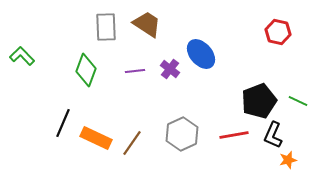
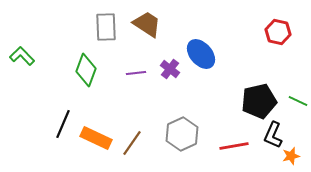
purple line: moved 1 px right, 2 px down
black pentagon: rotated 8 degrees clockwise
black line: moved 1 px down
red line: moved 11 px down
orange star: moved 3 px right, 4 px up
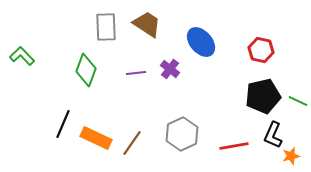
red hexagon: moved 17 px left, 18 px down
blue ellipse: moved 12 px up
black pentagon: moved 4 px right, 5 px up
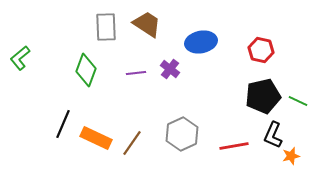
blue ellipse: rotated 60 degrees counterclockwise
green L-shape: moved 2 px left, 2 px down; rotated 85 degrees counterclockwise
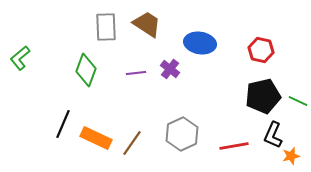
blue ellipse: moved 1 px left, 1 px down; rotated 20 degrees clockwise
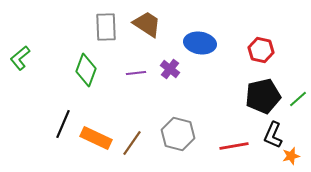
green line: moved 2 px up; rotated 66 degrees counterclockwise
gray hexagon: moved 4 px left; rotated 20 degrees counterclockwise
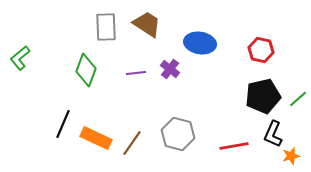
black L-shape: moved 1 px up
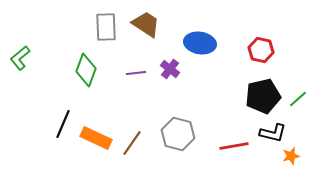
brown trapezoid: moved 1 px left
black L-shape: moved 1 px up; rotated 100 degrees counterclockwise
